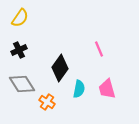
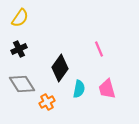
black cross: moved 1 px up
orange cross: rotated 28 degrees clockwise
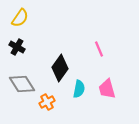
black cross: moved 2 px left, 2 px up; rotated 35 degrees counterclockwise
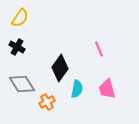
cyan semicircle: moved 2 px left
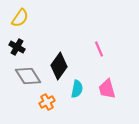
black diamond: moved 1 px left, 2 px up
gray diamond: moved 6 px right, 8 px up
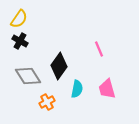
yellow semicircle: moved 1 px left, 1 px down
black cross: moved 3 px right, 6 px up
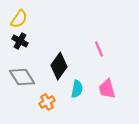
gray diamond: moved 6 px left, 1 px down
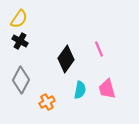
black diamond: moved 7 px right, 7 px up
gray diamond: moved 1 px left, 3 px down; rotated 60 degrees clockwise
cyan semicircle: moved 3 px right, 1 px down
